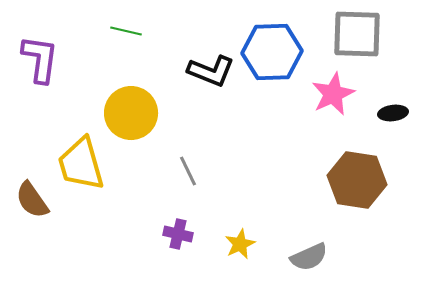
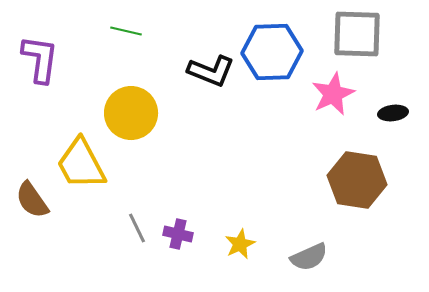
yellow trapezoid: rotated 12 degrees counterclockwise
gray line: moved 51 px left, 57 px down
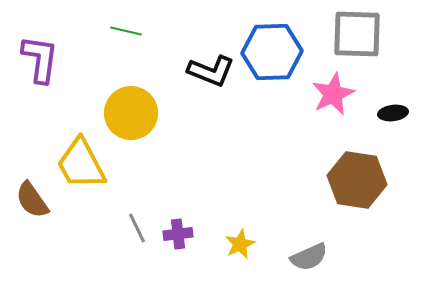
purple cross: rotated 20 degrees counterclockwise
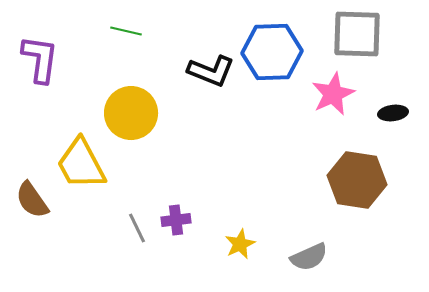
purple cross: moved 2 px left, 14 px up
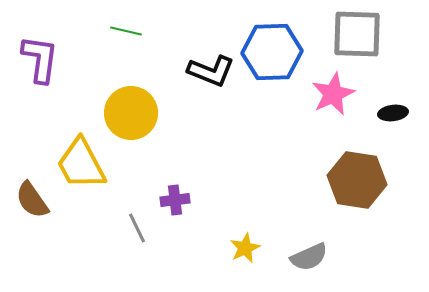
purple cross: moved 1 px left, 20 px up
yellow star: moved 5 px right, 4 px down
